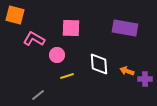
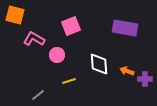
pink square: moved 2 px up; rotated 24 degrees counterclockwise
yellow line: moved 2 px right, 5 px down
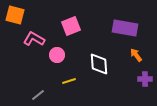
orange arrow: moved 9 px right, 16 px up; rotated 32 degrees clockwise
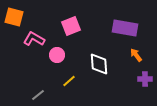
orange square: moved 1 px left, 2 px down
yellow line: rotated 24 degrees counterclockwise
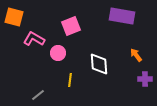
purple rectangle: moved 3 px left, 12 px up
pink circle: moved 1 px right, 2 px up
yellow line: moved 1 px right, 1 px up; rotated 40 degrees counterclockwise
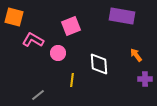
pink L-shape: moved 1 px left, 1 px down
yellow line: moved 2 px right
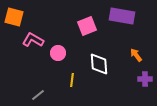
pink square: moved 16 px right
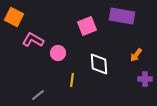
orange square: rotated 12 degrees clockwise
orange arrow: rotated 104 degrees counterclockwise
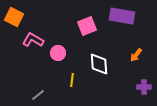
purple cross: moved 1 px left, 8 px down
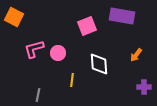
pink L-shape: moved 1 px right, 9 px down; rotated 45 degrees counterclockwise
gray line: rotated 40 degrees counterclockwise
